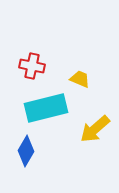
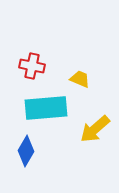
cyan rectangle: rotated 9 degrees clockwise
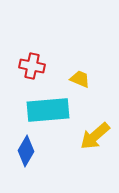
cyan rectangle: moved 2 px right, 2 px down
yellow arrow: moved 7 px down
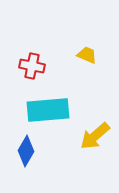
yellow trapezoid: moved 7 px right, 24 px up
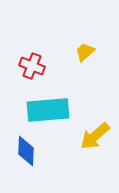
yellow trapezoid: moved 2 px left, 3 px up; rotated 65 degrees counterclockwise
red cross: rotated 10 degrees clockwise
blue diamond: rotated 28 degrees counterclockwise
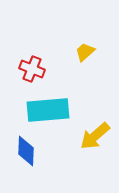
red cross: moved 3 px down
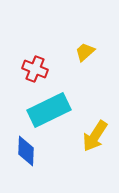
red cross: moved 3 px right
cyan rectangle: moved 1 px right; rotated 21 degrees counterclockwise
yellow arrow: rotated 16 degrees counterclockwise
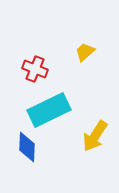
blue diamond: moved 1 px right, 4 px up
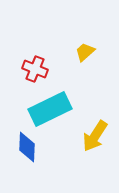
cyan rectangle: moved 1 px right, 1 px up
